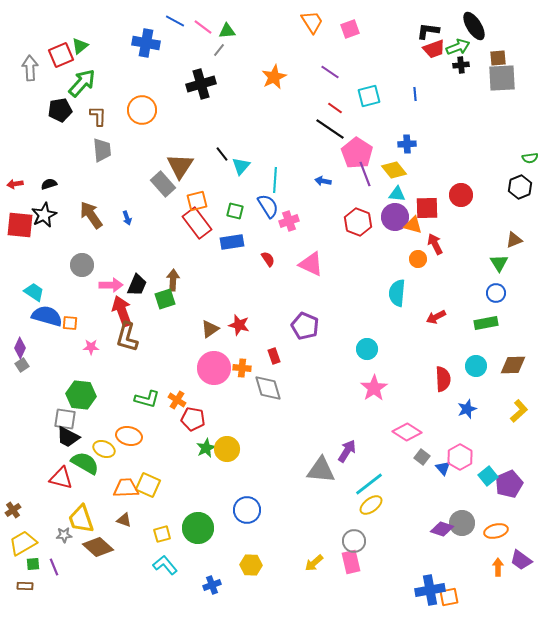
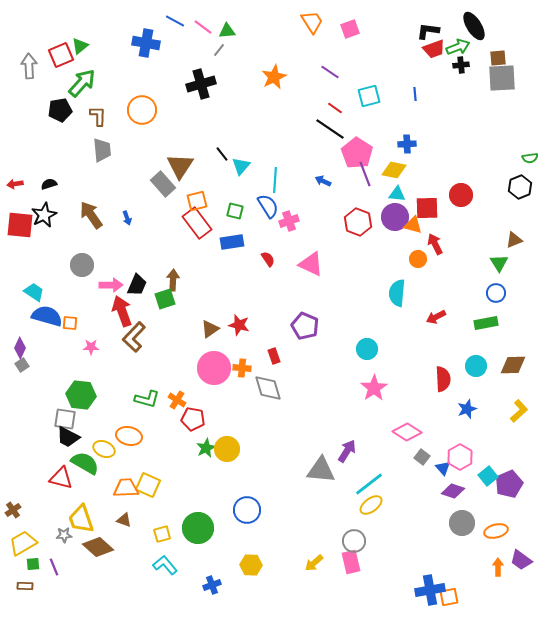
gray arrow at (30, 68): moved 1 px left, 2 px up
yellow diamond at (394, 170): rotated 40 degrees counterclockwise
blue arrow at (323, 181): rotated 14 degrees clockwise
brown L-shape at (127, 337): moved 7 px right; rotated 28 degrees clockwise
purple diamond at (442, 529): moved 11 px right, 38 px up
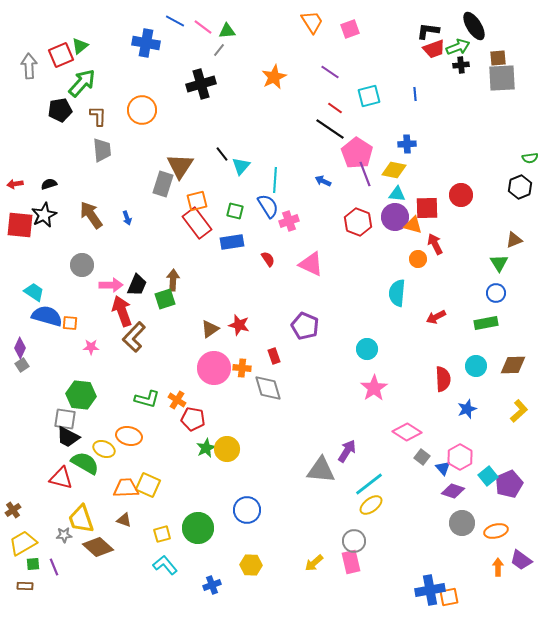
gray rectangle at (163, 184): rotated 60 degrees clockwise
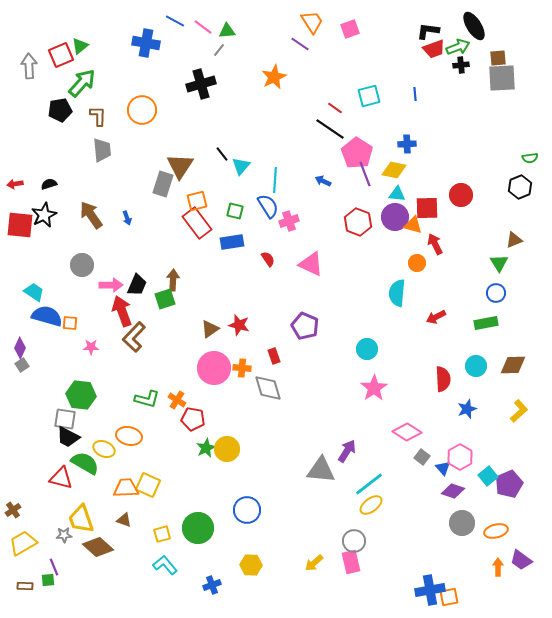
purple line at (330, 72): moved 30 px left, 28 px up
orange circle at (418, 259): moved 1 px left, 4 px down
green square at (33, 564): moved 15 px right, 16 px down
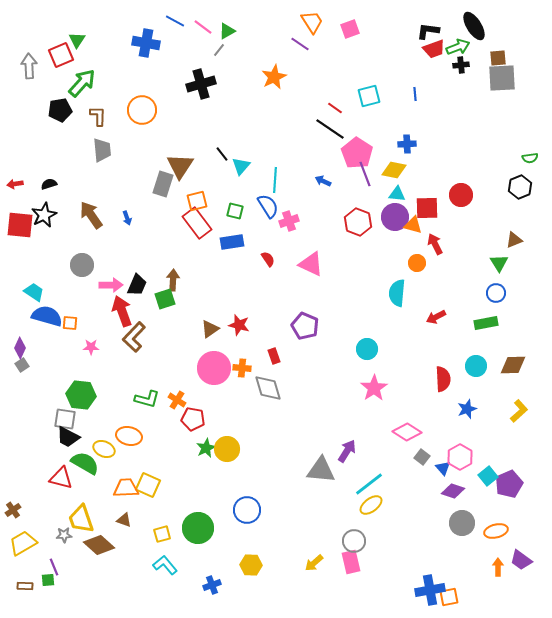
green triangle at (227, 31): rotated 24 degrees counterclockwise
green triangle at (80, 46): moved 3 px left, 6 px up; rotated 18 degrees counterclockwise
brown diamond at (98, 547): moved 1 px right, 2 px up
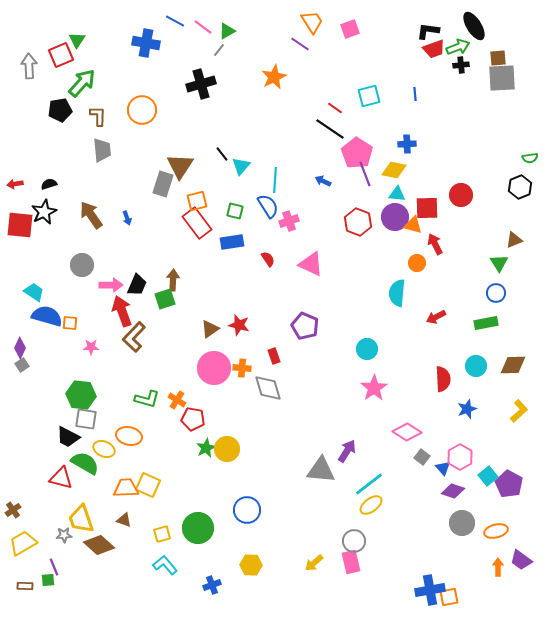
black star at (44, 215): moved 3 px up
gray square at (65, 419): moved 21 px right
purple pentagon at (509, 484): rotated 20 degrees counterclockwise
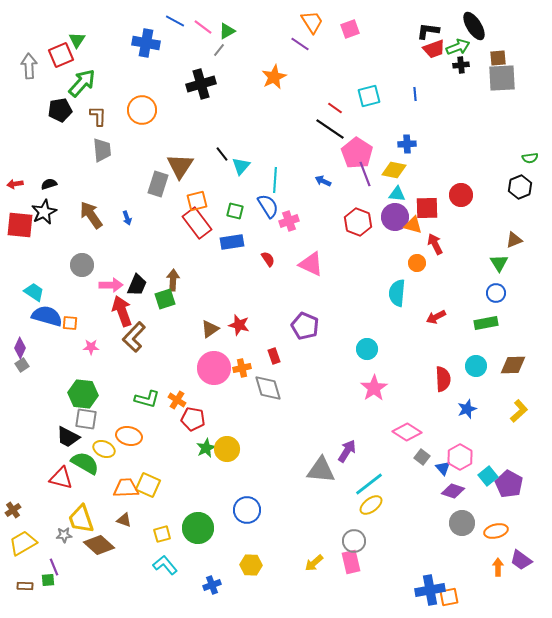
gray rectangle at (163, 184): moved 5 px left
orange cross at (242, 368): rotated 18 degrees counterclockwise
green hexagon at (81, 395): moved 2 px right, 1 px up
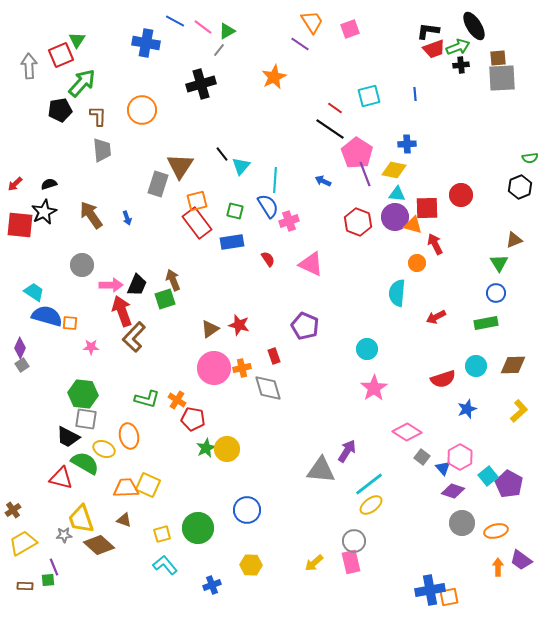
red arrow at (15, 184): rotated 35 degrees counterclockwise
brown arrow at (173, 280): rotated 25 degrees counterclockwise
red semicircle at (443, 379): rotated 75 degrees clockwise
orange ellipse at (129, 436): rotated 65 degrees clockwise
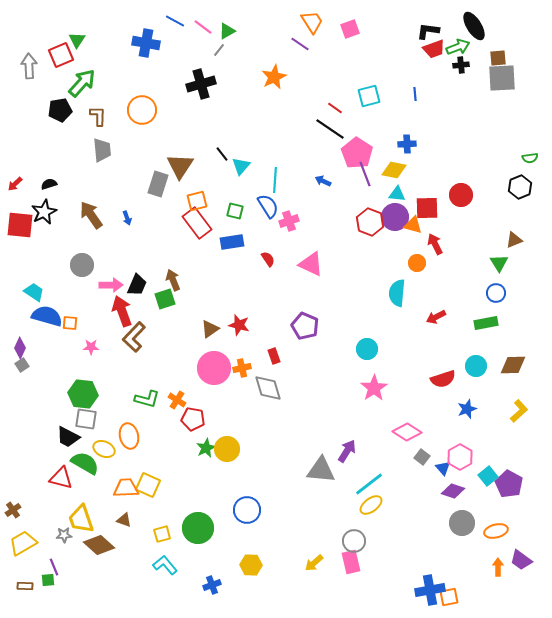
red hexagon at (358, 222): moved 12 px right
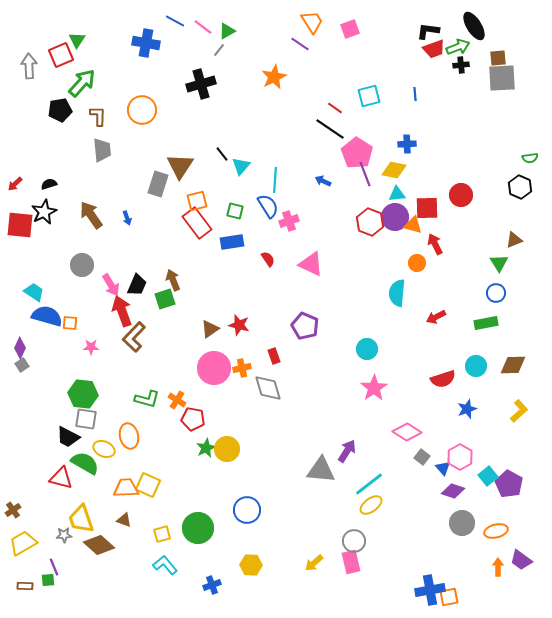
black hexagon at (520, 187): rotated 15 degrees counterclockwise
cyan triangle at (397, 194): rotated 12 degrees counterclockwise
pink arrow at (111, 285): rotated 60 degrees clockwise
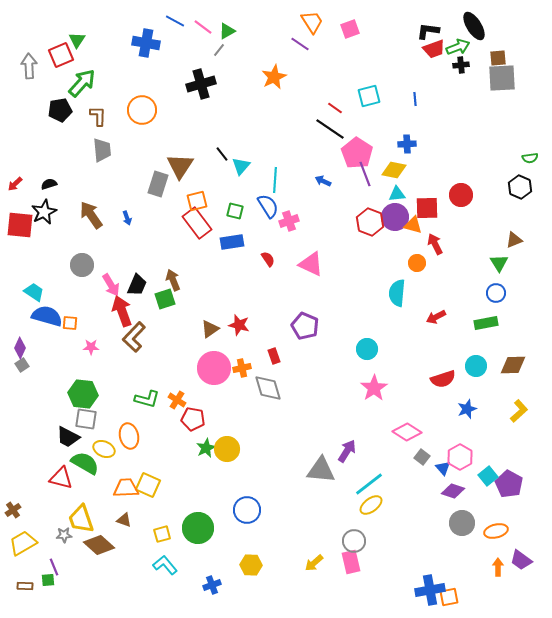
blue line at (415, 94): moved 5 px down
